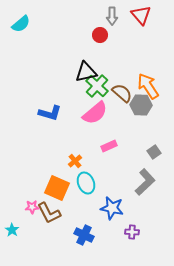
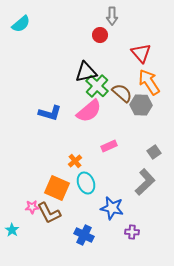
red triangle: moved 38 px down
orange arrow: moved 1 px right, 4 px up
pink semicircle: moved 6 px left, 2 px up
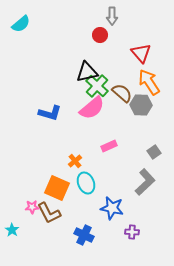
black triangle: moved 1 px right
pink semicircle: moved 3 px right, 3 px up
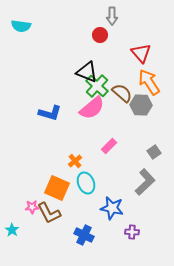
cyan semicircle: moved 2 px down; rotated 48 degrees clockwise
black triangle: rotated 35 degrees clockwise
pink rectangle: rotated 21 degrees counterclockwise
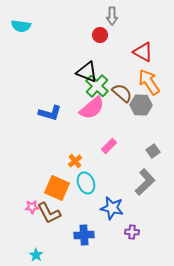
red triangle: moved 2 px right, 1 px up; rotated 20 degrees counterclockwise
gray square: moved 1 px left, 1 px up
cyan star: moved 24 px right, 25 px down
blue cross: rotated 30 degrees counterclockwise
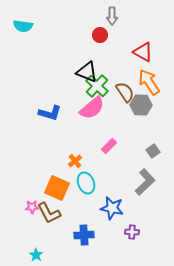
cyan semicircle: moved 2 px right
brown semicircle: moved 3 px right, 1 px up; rotated 15 degrees clockwise
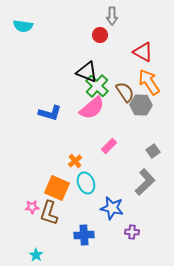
brown L-shape: rotated 45 degrees clockwise
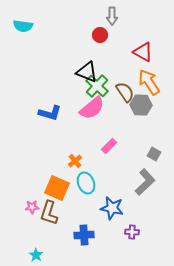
gray square: moved 1 px right, 3 px down; rotated 24 degrees counterclockwise
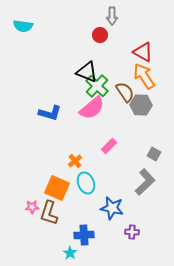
orange arrow: moved 5 px left, 6 px up
cyan star: moved 34 px right, 2 px up
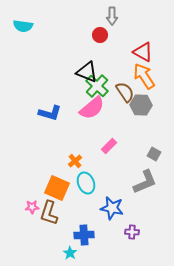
gray L-shape: rotated 20 degrees clockwise
